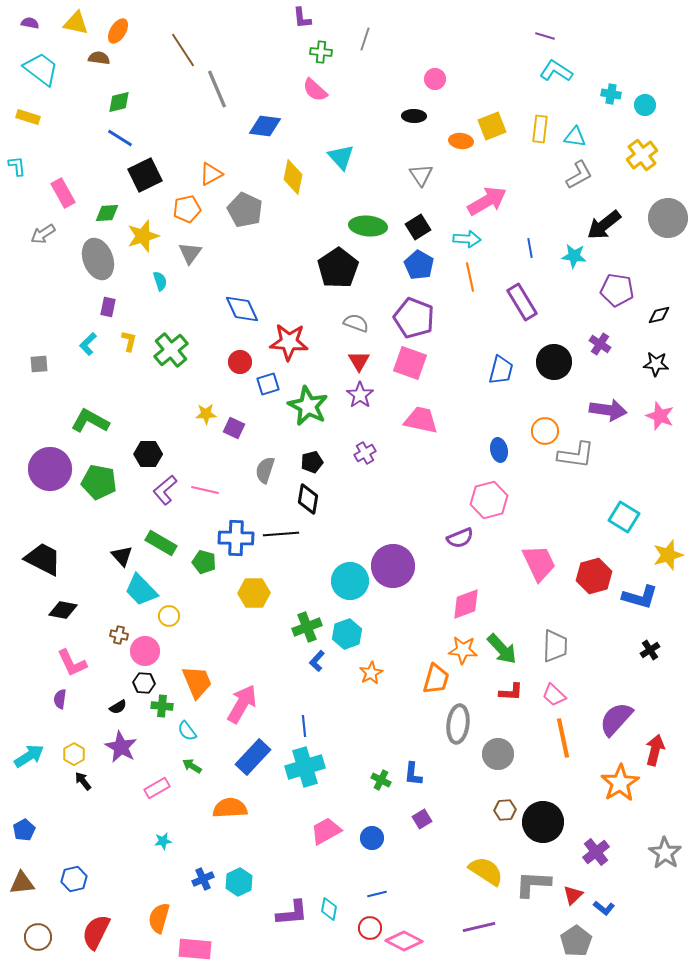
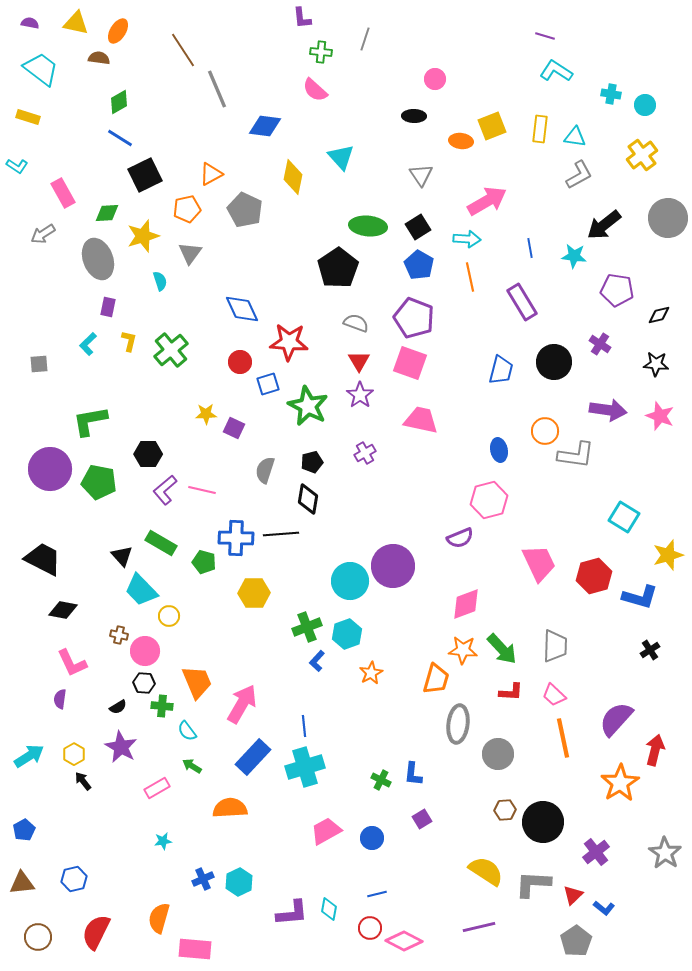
green diamond at (119, 102): rotated 15 degrees counterclockwise
cyan L-shape at (17, 166): rotated 130 degrees clockwise
green L-shape at (90, 421): rotated 39 degrees counterclockwise
pink line at (205, 490): moved 3 px left
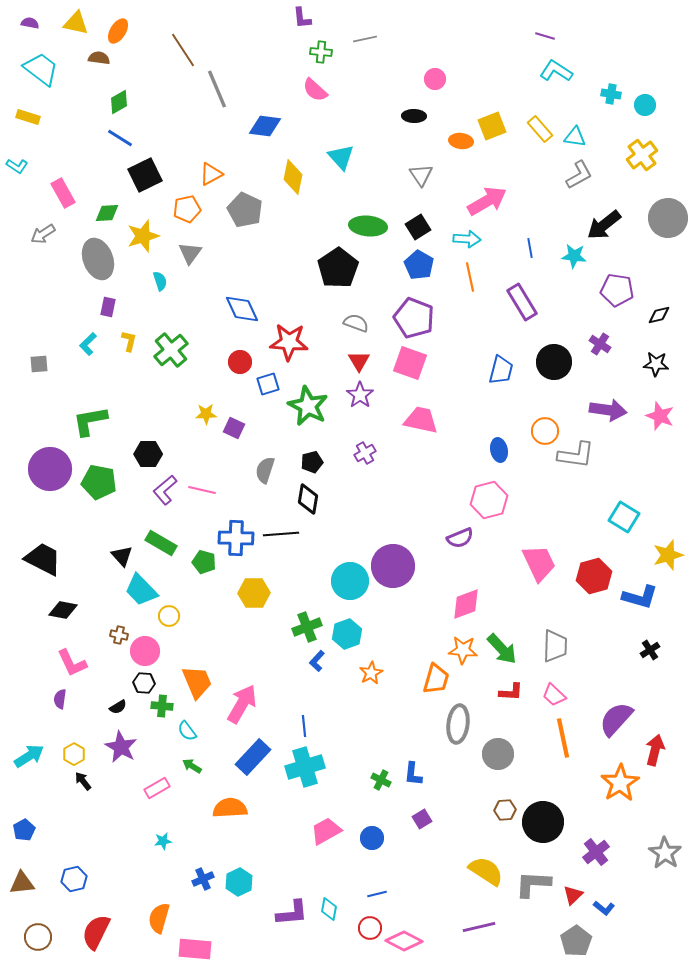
gray line at (365, 39): rotated 60 degrees clockwise
yellow rectangle at (540, 129): rotated 48 degrees counterclockwise
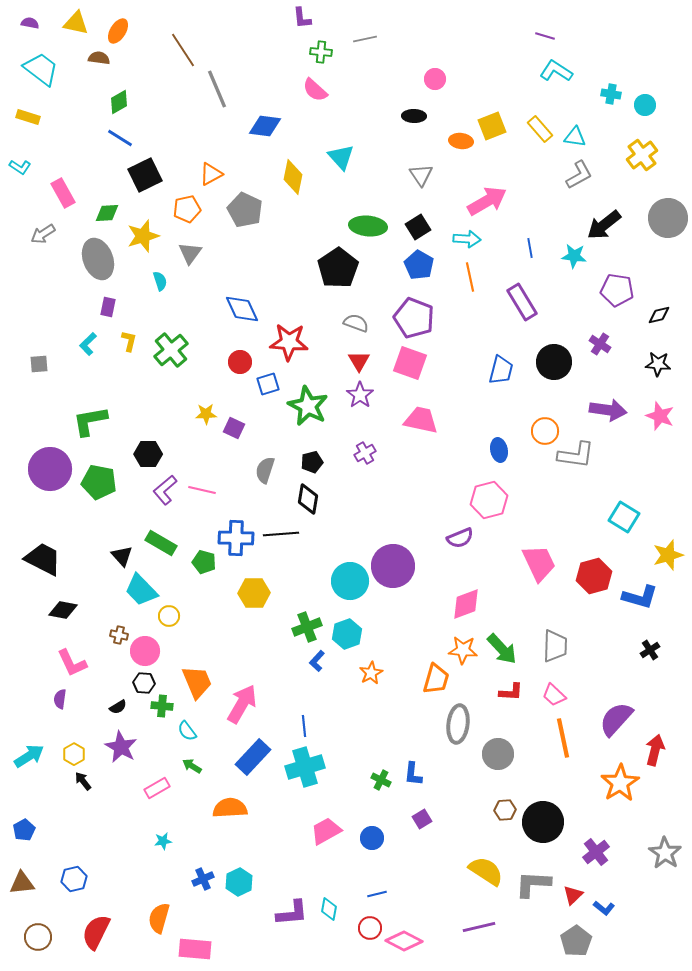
cyan L-shape at (17, 166): moved 3 px right, 1 px down
black star at (656, 364): moved 2 px right
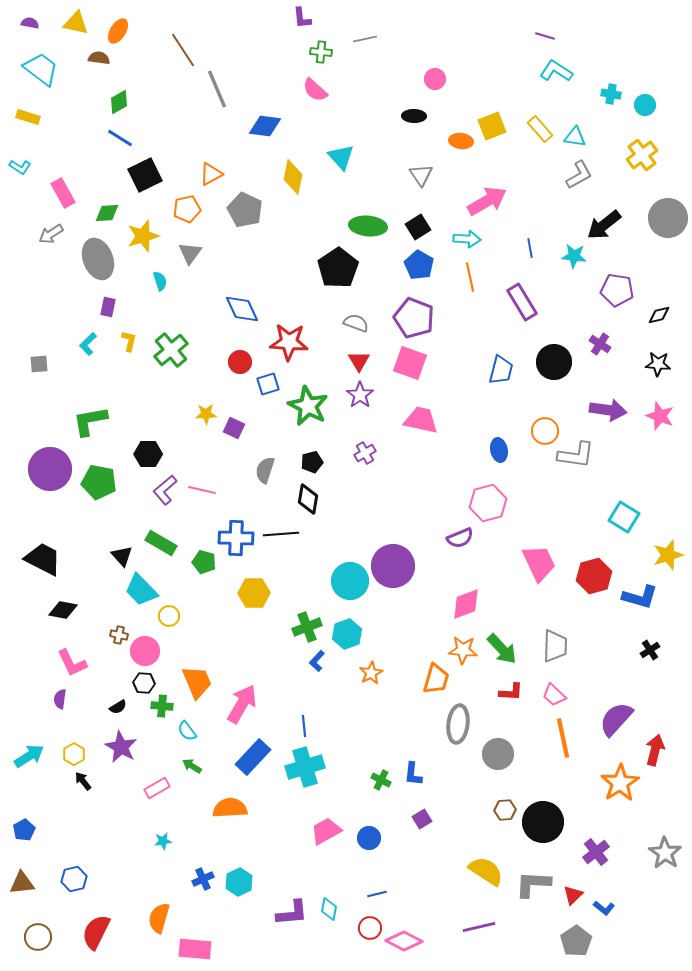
gray arrow at (43, 234): moved 8 px right
pink hexagon at (489, 500): moved 1 px left, 3 px down
blue circle at (372, 838): moved 3 px left
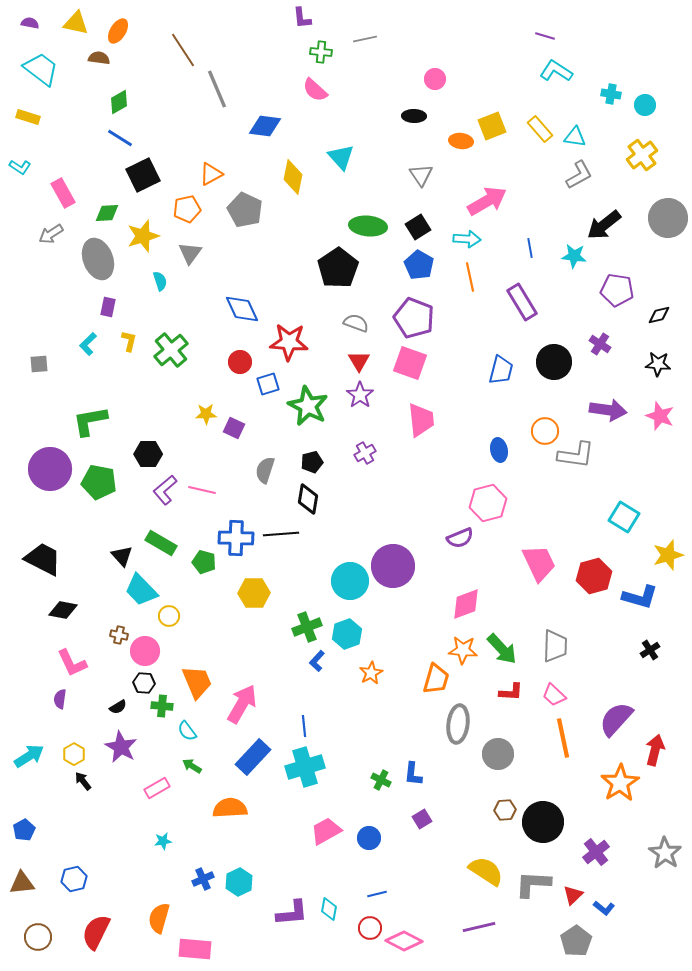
black square at (145, 175): moved 2 px left
pink trapezoid at (421, 420): rotated 72 degrees clockwise
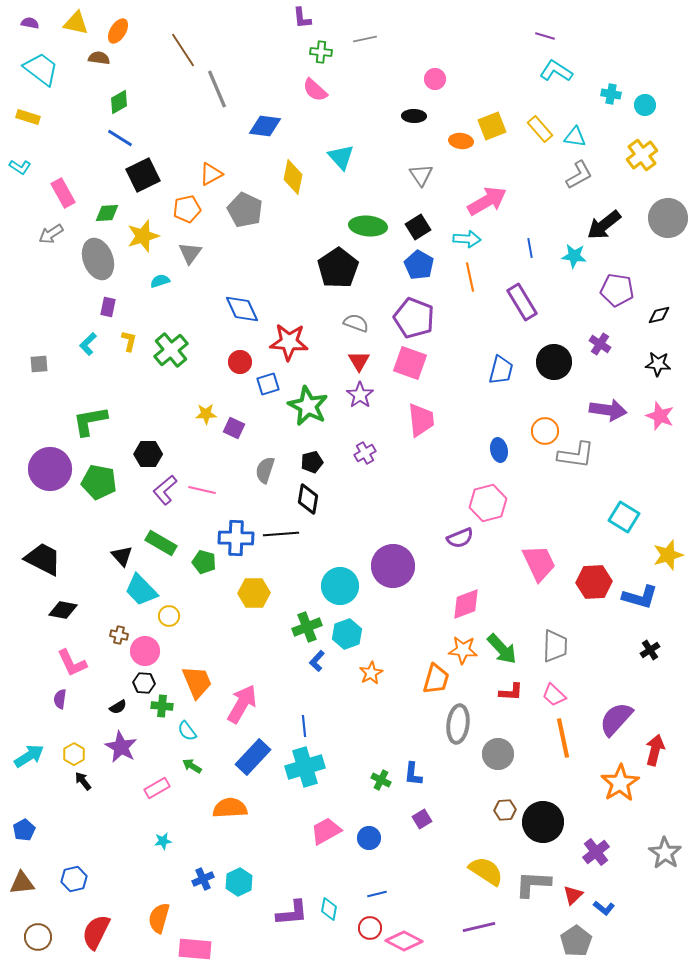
cyan semicircle at (160, 281): rotated 90 degrees counterclockwise
red hexagon at (594, 576): moved 6 px down; rotated 12 degrees clockwise
cyan circle at (350, 581): moved 10 px left, 5 px down
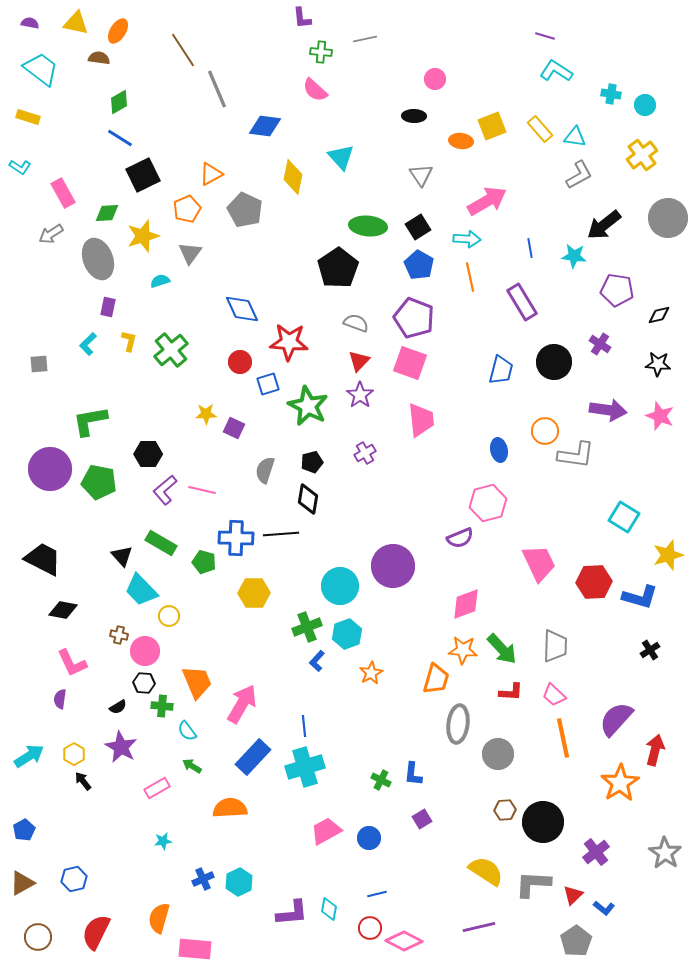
orange pentagon at (187, 209): rotated 12 degrees counterclockwise
red triangle at (359, 361): rotated 15 degrees clockwise
brown triangle at (22, 883): rotated 24 degrees counterclockwise
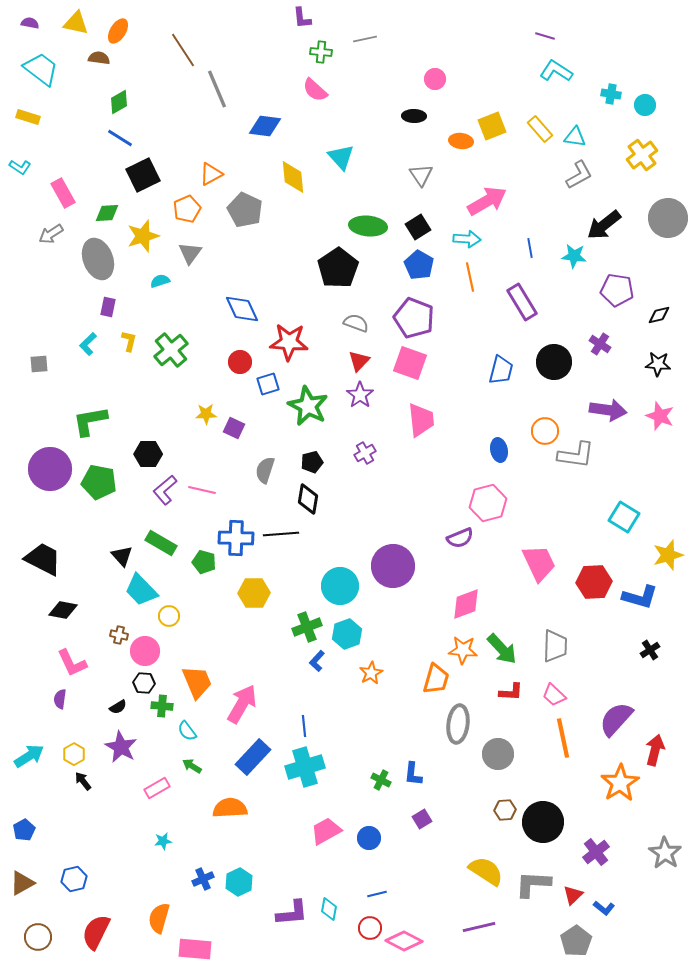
yellow diamond at (293, 177): rotated 16 degrees counterclockwise
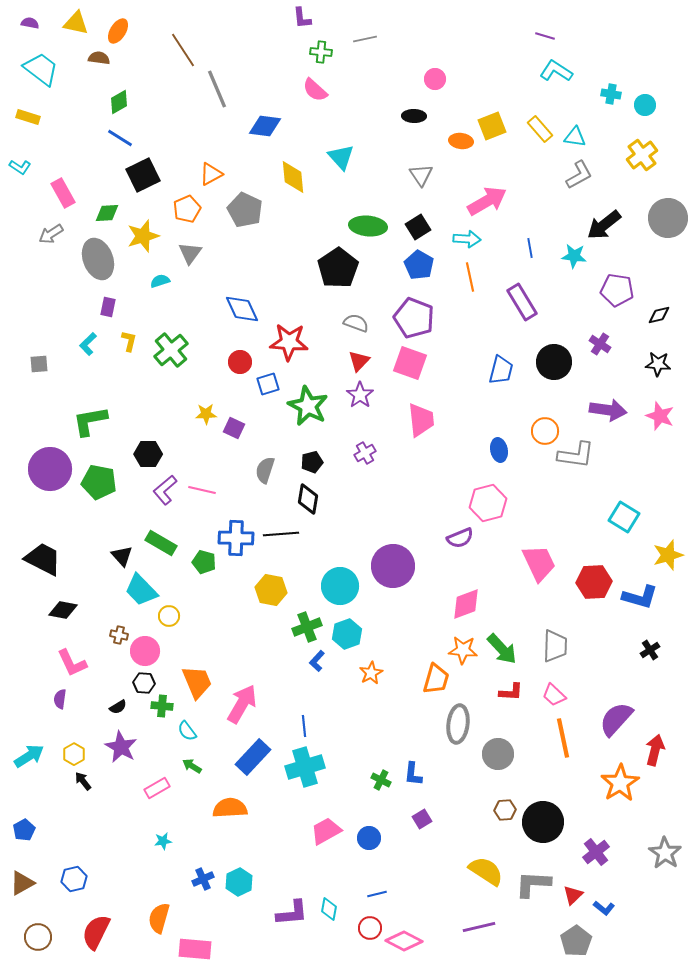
yellow hexagon at (254, 593): moved 17 px right, 3 px up; rotated 12 degrees clockwise
